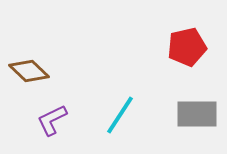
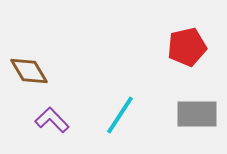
brown diamond: rotated 15 degrees clockwise
purple L-shape: rotated 72 degrees clockwise
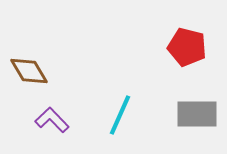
red pentagon: rotated 27 degrees clockwise
cyan line: rotated 9 degrees counterclockwise
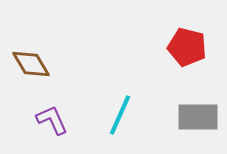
brown diamond: moved 2 px right, 7 px up
gray rectangle: moved 1 px right, 3 px down
purple L-shape: rotated 20 degrees clockwise
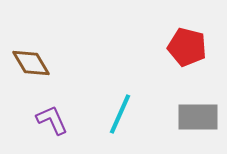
brown diamond: moved 1 px up
cyan line: moved 1 px up
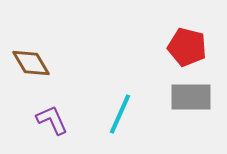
gray rectangle: moved 7 px left, 20 px up
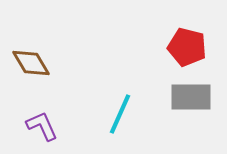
purple L-shape: moved 10 px left, 6 px down
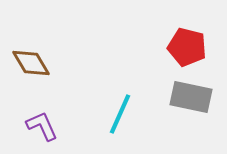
gray rectangle: rotated 12 degrees clockwise
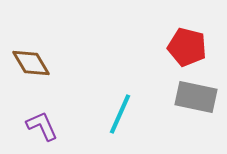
gray rectangle: moved 5 px right
